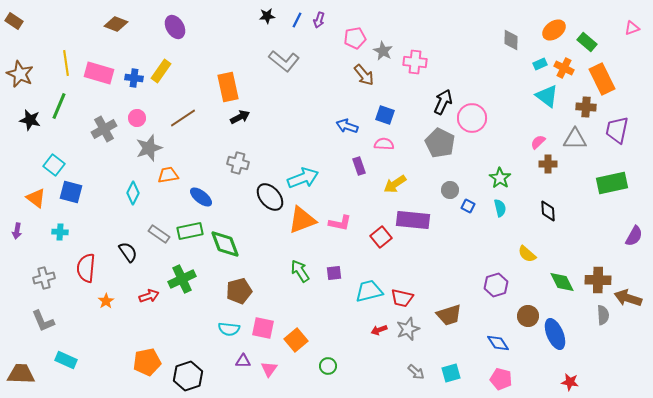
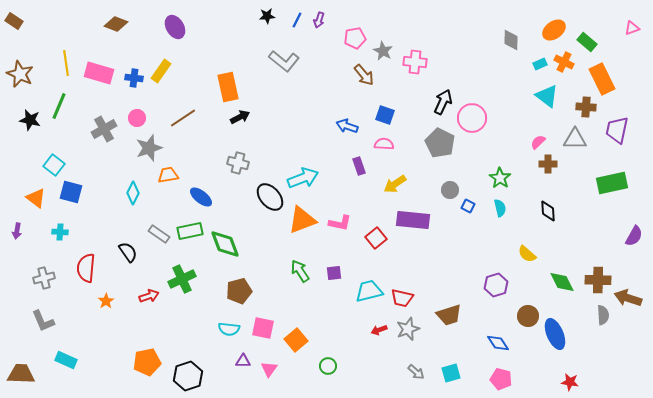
orange cross at (564, 68): moved 6 px up
red square at (381, 237): moved 5 px left, 1 px down
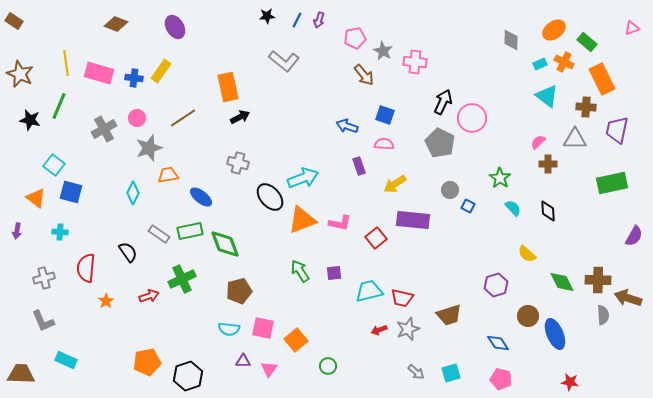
cyan semicircle at (500, 208): moved 13 px right; rotated 30 degrees counterclockwise
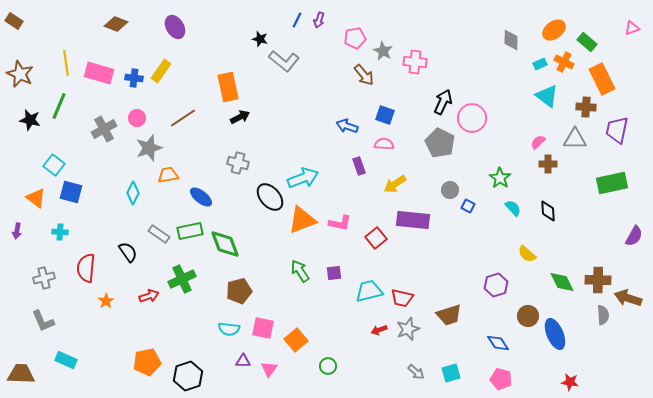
black star at (267, 16): moved 7 px left, 23 px down; rotated 21 degrees clockwise
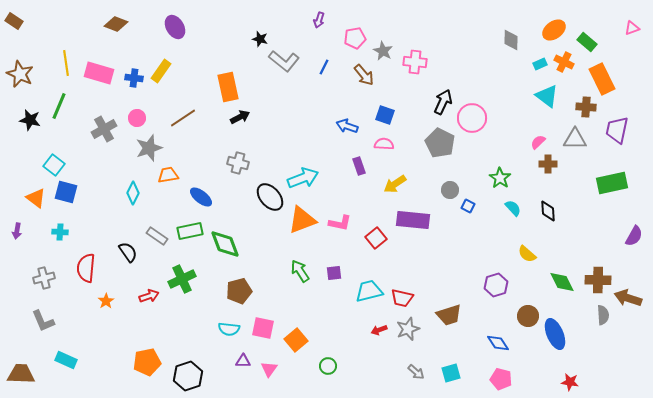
blue line at (297, 20): moved 27 px right, 47 px down
blue square at (71, 192): moved 5 px left
gray rectangle at (159, 234): moved 2 px left, 2 px down
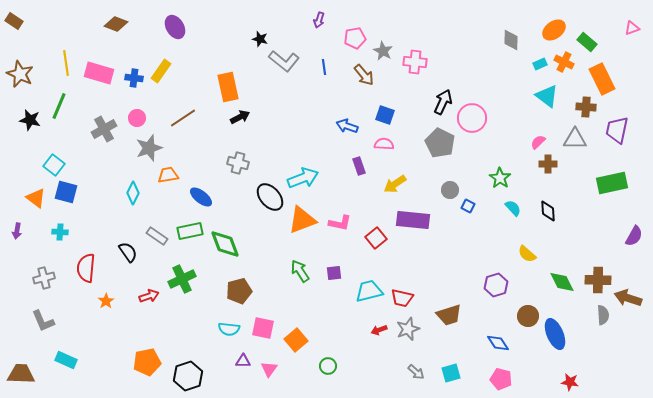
blue line at (324, 67): rotated 35 degrees counterclockwise
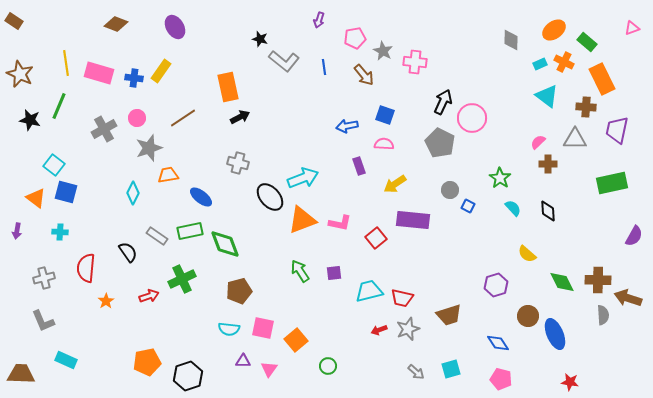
blue arrow at (347, 126): rotated 30 degrees counterclockwise
cyan square at (451, 373): moved 4 px up
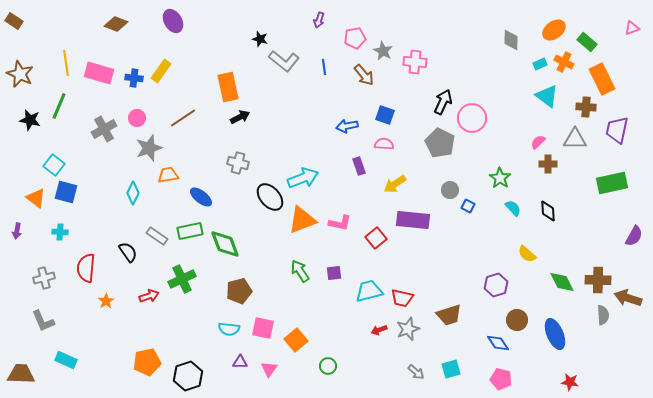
purple ellipse at (175, 27): moved 2 px left, 6 px up
brown circle at (528, 316): moved 11 px left, 4 px down
purple triangle at (243, 361): moved 3 px left, 1 px down
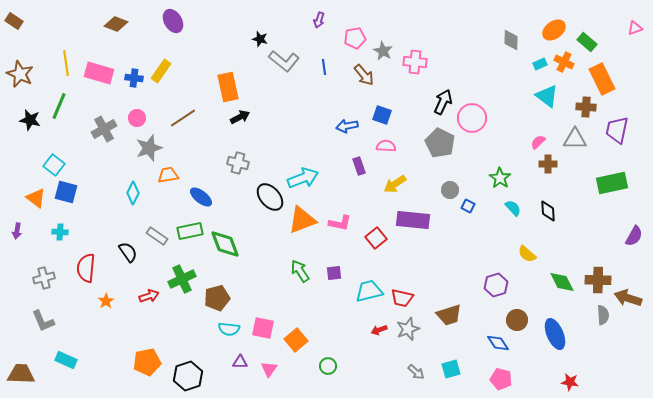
pink triangle at (632, 28): moved 3 px right
blue square at (385, 115): moved 3 px left
pink semicircle at (384, 144): moved 2 px right, 2 px down
brown pentagon at (239, 291): moved 22 px left, 7 px down
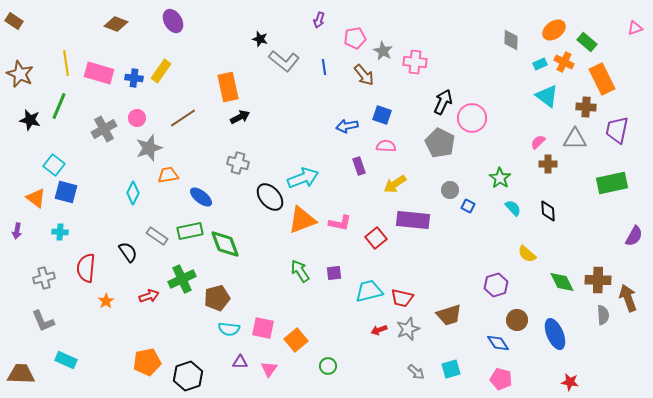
brown arrow at (628, 298): rotated 52 degrees clockwise
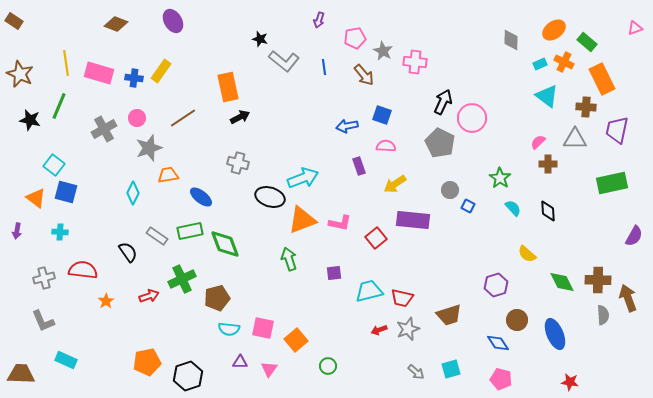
black ellipse at (270, 197): rotated 32 degrees counterclockwise
red semicircle at (86, 268): moved 3 px left, 2 px down; rotated 92 degrees clockwise
green arrow at (300, 271): moved 11 px left, 12 px up; rotated 15 degrees clockwise
